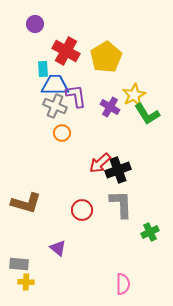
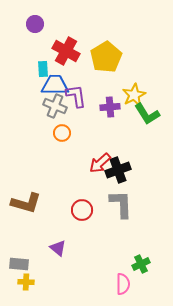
purple cross: rotated 36 degrees counterclockwise
green cross: moved 9 px left, 32 px down
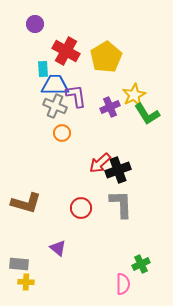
purple cross: rotated 18 degrees counterclockwise
red circle: moved 1 px left, 2 px up
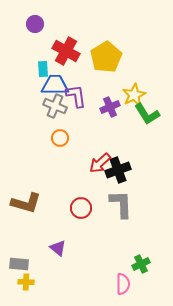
orange circle: moved 2 px left, 5 px down
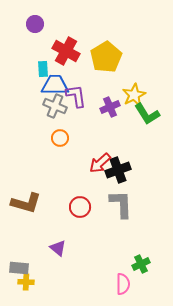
red circle: moved 1 px left, 1 px up
gray rectangle: moved 4 px down
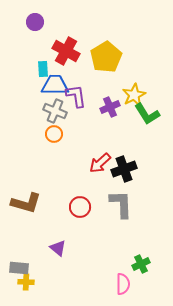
purple circle: moved 2 px up
gray cross: moved 5 px down
orange circle: moved 6 px left, 4 px up
black cross: moved 6 px right, 1 px up
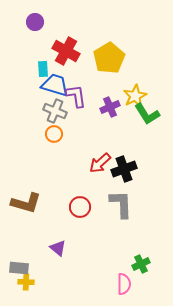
yellow pentagon: moved 3 px right, 1 px down
blue trapezoid: rotated 16 degrees clockwise
yellow star: moved 1 px right, 1 px down
pink semicircle: moved 1 px right
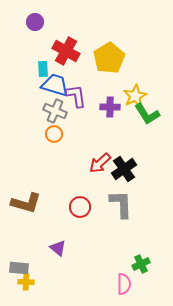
purple cross: rotated 24 degrees clockwise
black cross: rotated 15 degrees counterclockwise
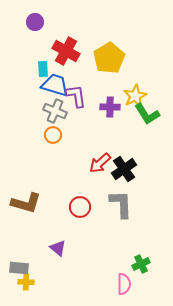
orange circle: moved 1 px left, 1 px down
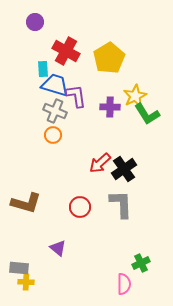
green cross: moved 1 px up
